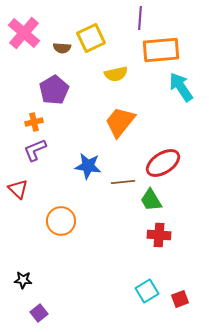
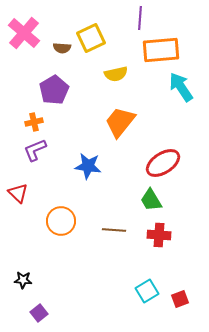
brown line: moved 9 px left, 48 px down; rotated 10 degrees clockwise
red triangle: moved 4 px down
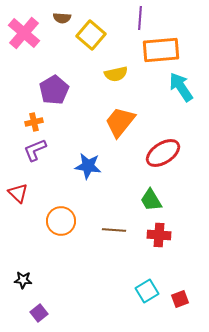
yellow square: moved 3 px up; rotated 24 degrees counterclockwise
brown semicircle: moved 30 px up
red ellipse: moved 10 px up
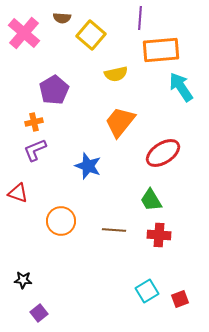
blue star: rotated 12 degrees clockwise
red triangle: rotated 25 degrees counterclockwise
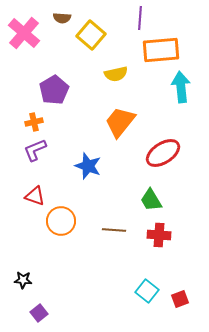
cyan arrow: rotated 28 degrees clockwise
red triangle: moved 17 px right, 3 px down
cyan square: rotated 20 degrees counterclockwise
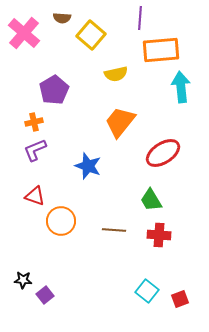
purple square: moved 6 px right, 18 px up
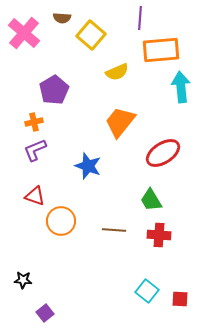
yellow semicircle: moved 1 px right, 2 px up; rotated 10 degrees counterclockwise
purple square: moved 18 px down
red square: rotated 24 degrees clockwise
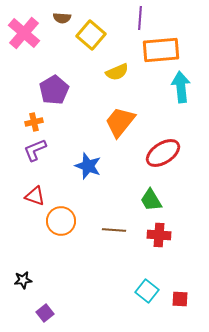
black star: rotated 12 degrees counterclockwise
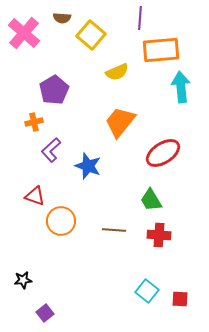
purple L-shape: moved 16 px right; rotated 20 degrees counterclockwise
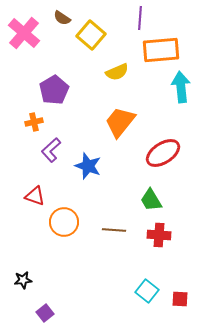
brown semicircle: rotated 30 degrees clockwise
orange circle: moved 3 px right, 1 px down
